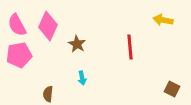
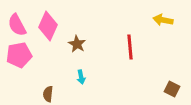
cyan arrow: moved 1 px left, 1 px up
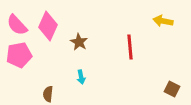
yellow arrow: moved 1 px down
pink semicircle: rotated 15 degrees counterclockwise
brown star: moved 2 px right, 2 px up
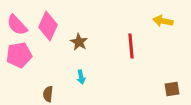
red line: moved 1 px right, 1 px up
brown square: rotated 35 degrees counterclockwise
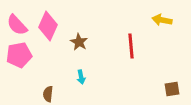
yellow arrow: moved 1 px left, 1 px up
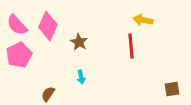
yellow arrow: moved 19 px left
pink pentagon: rotated 15 degrees counterclockwise
brown semicircle: rotated 28 degrees clockwise
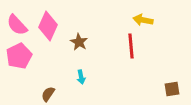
pink pentagon: moved 1 px down
